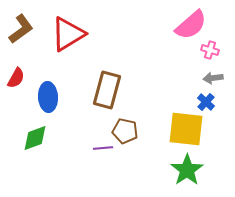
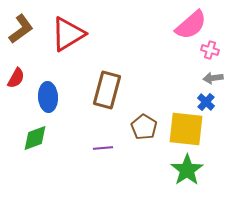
brown pentagon: moved 19 px right, 4 px up; rotated 20 degrees clockwise
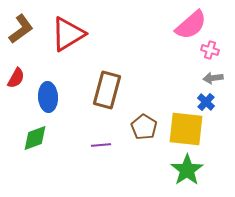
purple line: moved 2 px left, 3 px up
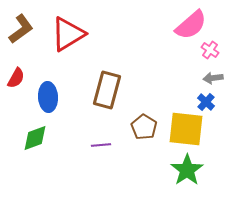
pink cross: rotated 18 degrees clockwise
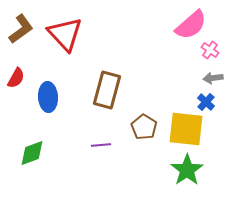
red triangle: moved 3 px left; rotated 42 degrees counterclockwise
green diamond: moved 3 px left, 15 px down
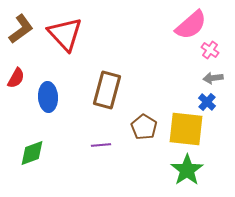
blue cross: moved 1 px right
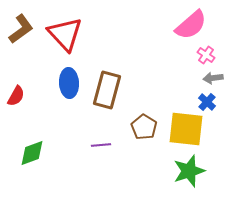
pink cross: moved 4 px left, 5 px down
red semicircle: moved 18 px down
blue ellipse: moved 21 px right, 14 px up
green star: moved 2 px right, 1 px down; rotated 16 degrees clockwise
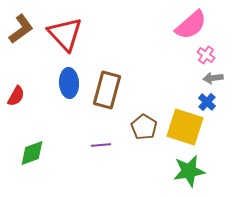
yellow square: moved 1 px left, 2 px up; rotated 12 degrees clockwise
green star: rotated 8 degrees clockwise
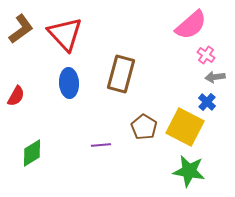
gray arrow: moved 2 px right, 1 px up
brown rectangle: moved 14 px right, 16 px up
yellow square: rotated 9 degrees clockwise
green diamond: rotated 12 degrees counterclockwise
green star: rotated 20 degrees clockwise
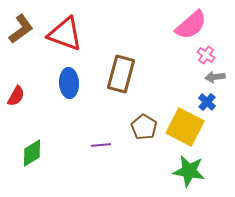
red triangle: rotated 27 degrees counterclockwise
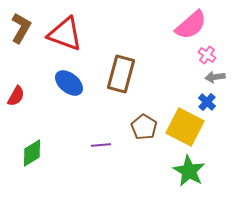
brown L-shape: moved 1 px up; rotated 24 degrees counterclockwise
pink cross: moved 1 px right
blue ellipse: rotated 48 degrees counterclockwise
green star: rotated 20 degrees clockwise
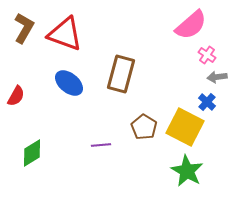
brown L-shape: moved 3 px right
gray arrow: moved 2 px right
green star: moved 2 px left
